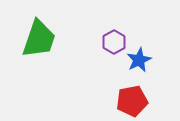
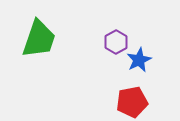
purple hexagon: moved 2 px right
red pentagon: moved 1 px down
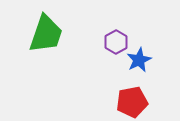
green trapezoid: moved 7 px right, 5 px up
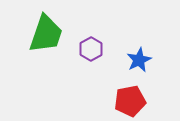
purple hexagon: moved 25 px left, 7 px down
red pentagon: moved 2 px left, 1 px up
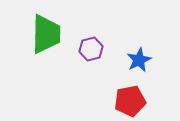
green trapezoid: rotated 18 degrees counterclockwise
purple hexagon: rotated 15 degrees clockwise
